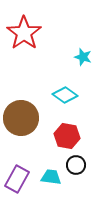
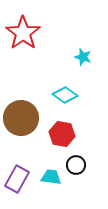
red star: moved 1 px left
red hexagon: moved 5 px left, 2 px up
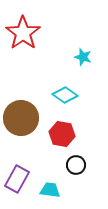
cyan trapezoid: moved 1 px left, 13 px down
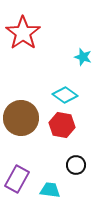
red hexagon: moved 9 px up
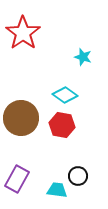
black circle: moved 2 px right, 11 px down
cyan trapezoid: moved 7 px right
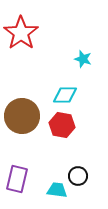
red star: moved 2 px left
cyan star: moved 2 px down
cyan diamond: rotated 35 degrees counterclockwise
brown circle: moved 1 px right, 2 px up
purple rectangle: rotated 16 degrees counterclockwise
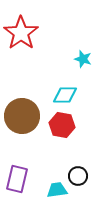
cyan trapezoid: rotated 15 degrees counterclockwise
